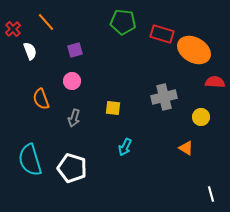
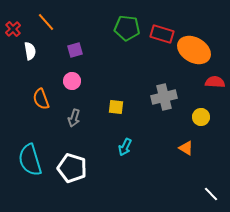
green pentagon: moved 4 px right, 6 px down
white semicircle: rotated 12 degrees clockwise
yellow square: moved 3 px right, 1 px up
white line: rotated 28 degrees counterclockwise
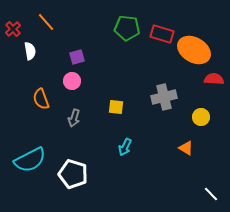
purple square: moved 2 px right, 7 px down
red semicircle: moved 1 px left, 3 px up
cyan semicircle: rotated 100 degrees counterclockwise
white pentagon: moved 1 px right, 6 px down
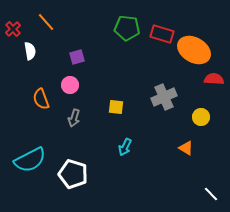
pink circle: moved 2 px left, 4 px down
gray cross: rotated 10 degrees counterclockwise
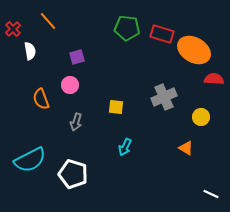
orange line: moved 2 px right, 1 px up
gray arrow: moved 2 px right, 4 px down
white line: rotated 21 degrees counterclockwise
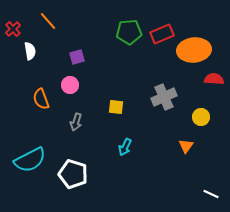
green pentagon: moved 2 px right, 4 px down; rotated 10 degrees counterclockwise
red rectangle: rotated 40 degrees counterclockwise
orange ellipse: rotated 36 degrees counterclockwise
orange triangle: moved 2 px up; rotated 35 degrees clockwise
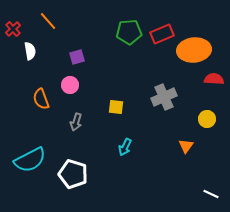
yellow circle: moved 6 px right, 2 px down
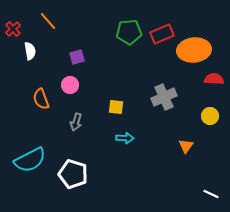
yellow circle: moved 3 px right, 3 px up
cyan arrow: moved 9 px up; rotated 114 degrees counterclockwise
